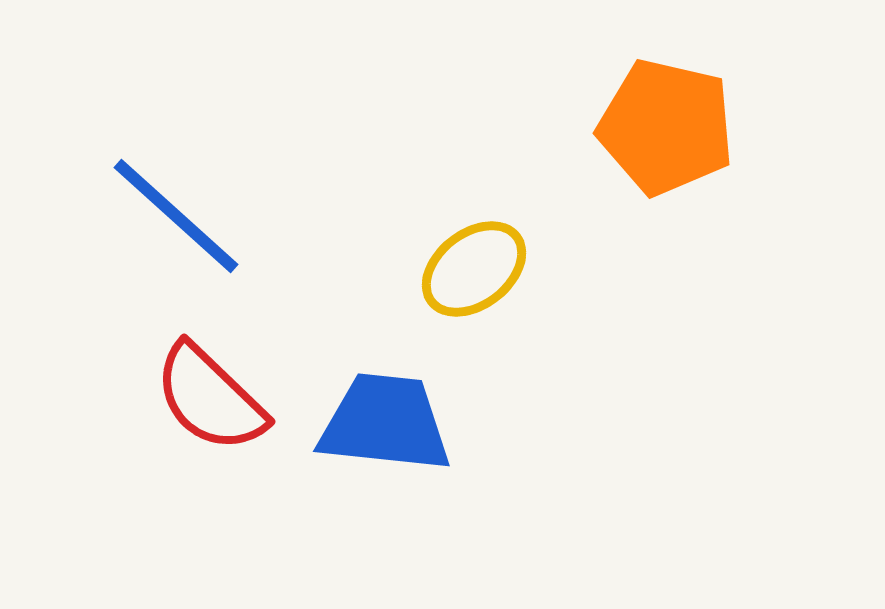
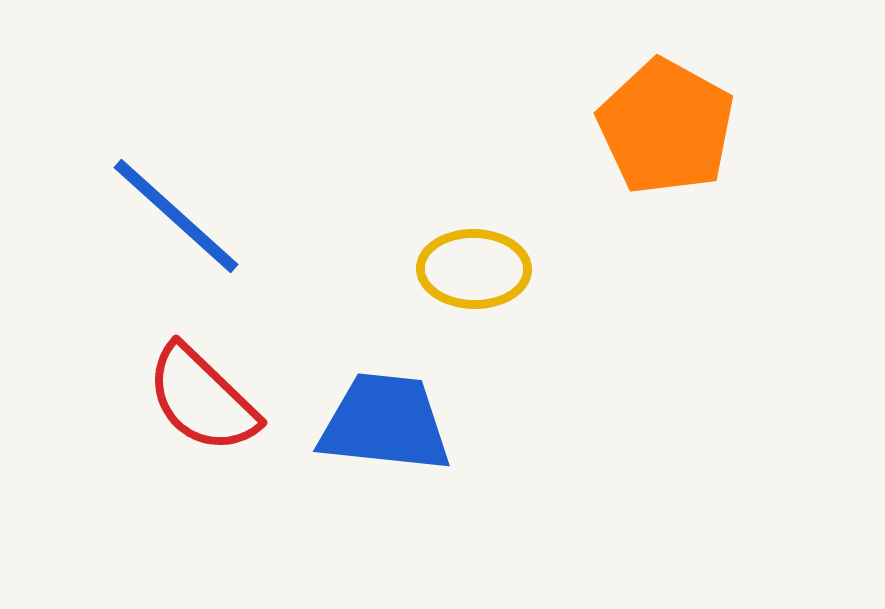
orange pentagon: rotated 16 degrees clockwise
yellow ellipse: rotated 39 degrees clockwise
red semicircle: moved 8 px left, 1 px down
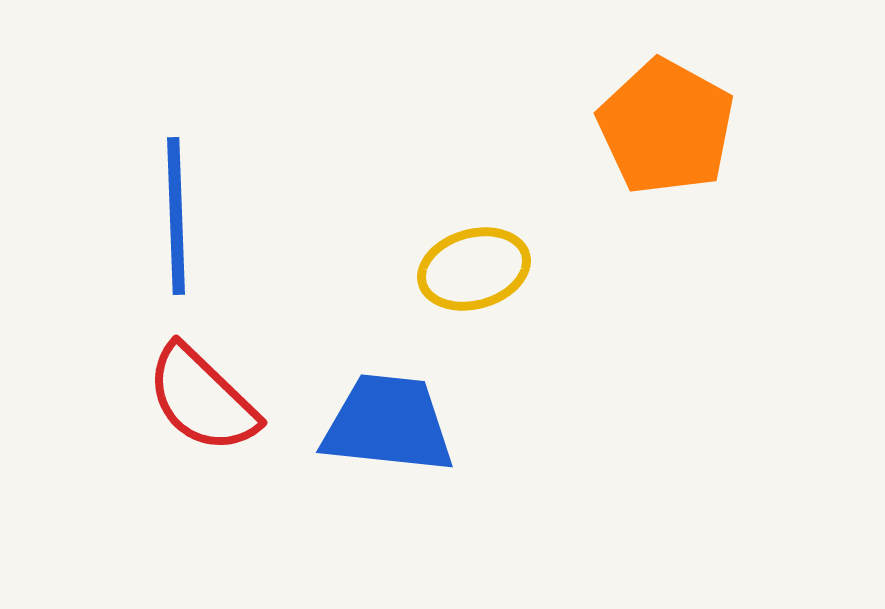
blue line: rotated 46 degrees clockwise
yellow ellipse: rotated 17 degrees counterclockwise
blue trapezoid: moved 3 px right, 1 px down
